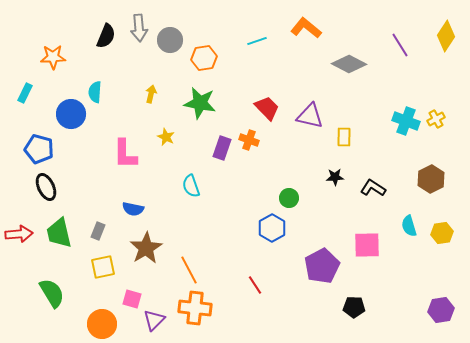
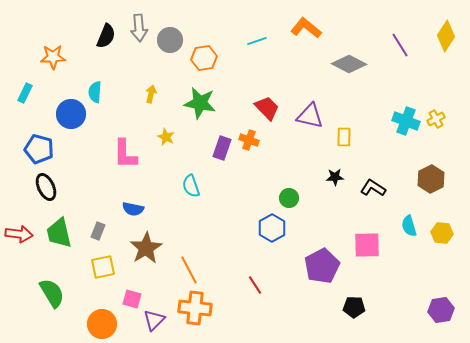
yellow hexagon at (442, 233): rotated 15 degrees clockwise
red arrow at (19, 234): rotated 12 degrees clockwise
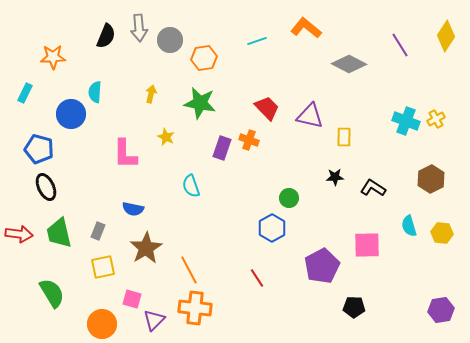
red line at (255, 285): moved 2 px right, 7 px up
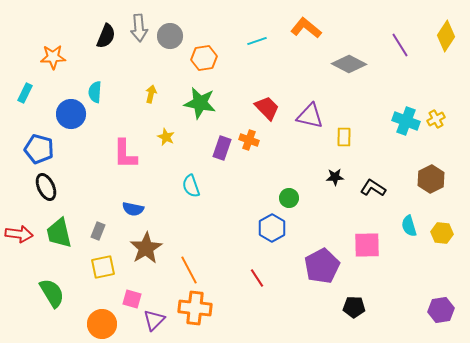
gray circle at (170, 40): moved 4 px up
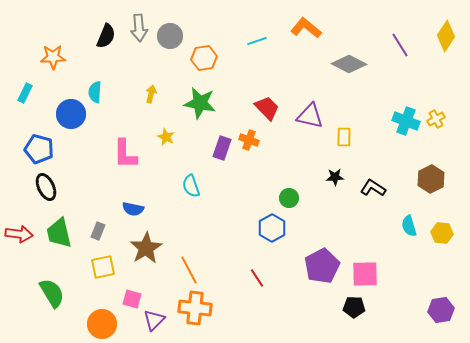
pink square at (367, 245): moved 2 px left, 29 px down
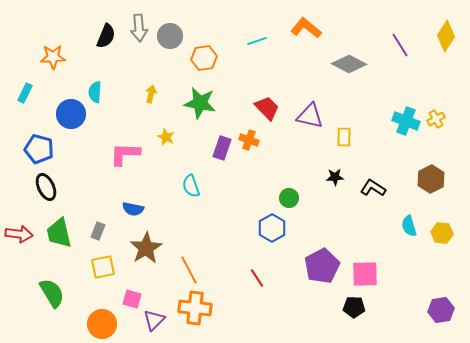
pink L-shape at (125, 154): rotated 92 degrees clockwise
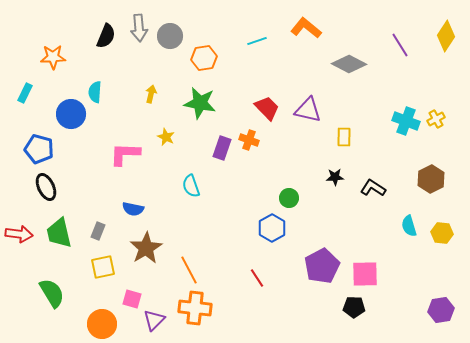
purple triangle at (310, 116): moved 2 px left, 6 px up
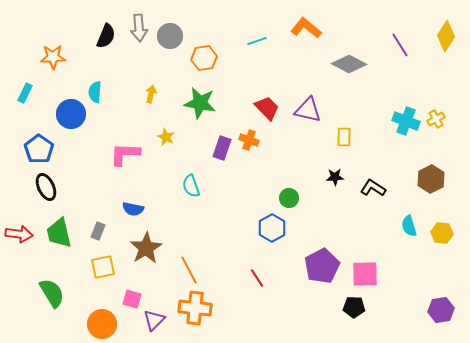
blue pentagon at (39, 149): rotated 20 degrees clockwise
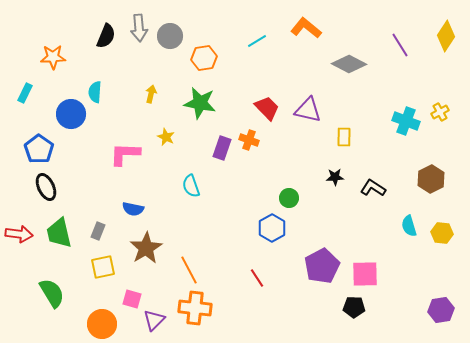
cyan line at (257, 41): rotated 12 degrees counterclockwise
yellow cross at (436, 119): moved 4 px right, 7 px up
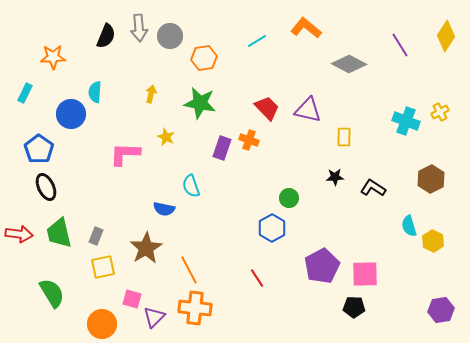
blue semicircle at (133, 209): moved 31 px right
gray rectangle at (98, 231): moved 2 px left, 5 px down
yellow hexagon at (442, 233): moved 9 px left, 8 px down; rotated 20 degrees clockwise
purple triangle at (154, 320): moved 3 px up
